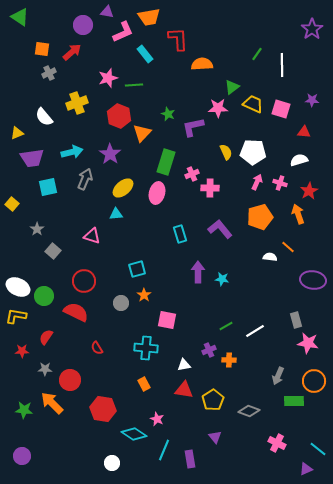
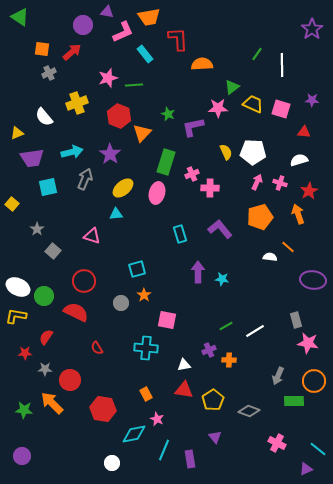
red star at (22, 351): moved 3 px right, 2 px down
orange rectangle at (144, 384): moved 2 px right, 10 px down
cyan diamond at (134, 434): rotated 45 degrees counterclockwise
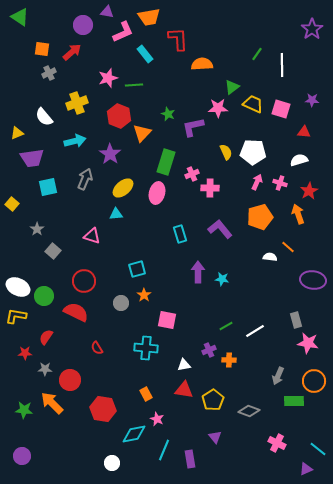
cyan arrow at (72, 152): moved 3 px right, 11 px up
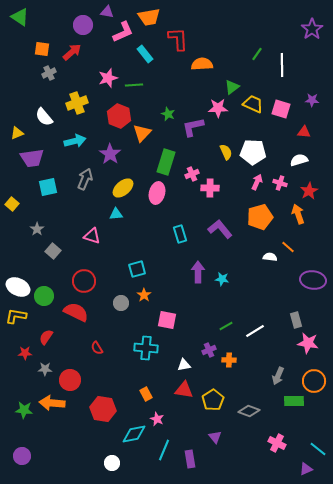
orange arrow at (52, 403): rotated 40 degrees counterclockwise
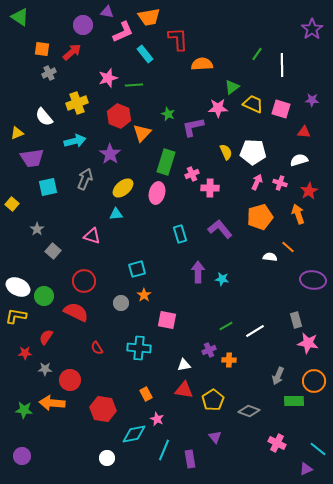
cyan cross at (146, 348): moved 7 px left
white circle at (112, 463): moved 5 px left, 5 px up
